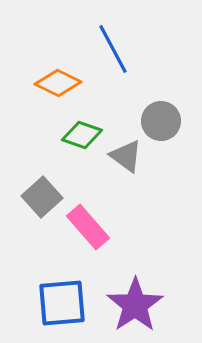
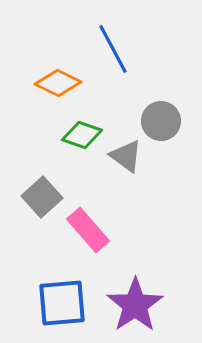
pink rectangle: moved 3 px down
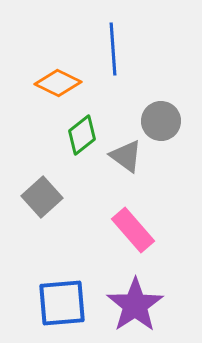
blue line: rotated 24 degrees clockwise
green diamond: rotated 57 degrees counterclockwise
pink rectangle: moved 45 px right
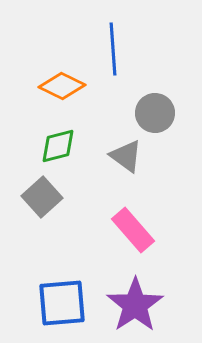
orange diamond: moved 4 px right, 3 px down
gray circle: moved 6 px left, 8 px up
green diamond: moved 24 px left, 11 px down; rotated 24 degrees clockwise
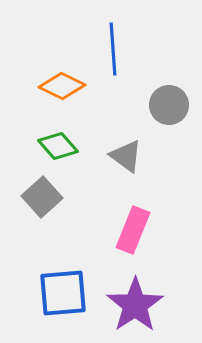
gray circle: moved 14 px right, 8 px up
green diamond: rotated 63 degrees clockwise
pink rectangle: rotated 63 degrees clockwise
blue square: moved 1 px right, 10 px up
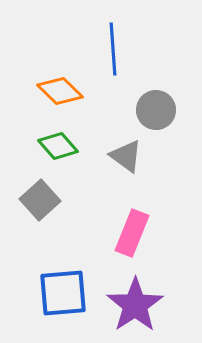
orange diamond: moved 2 px left, 5 px down; rotated 18 degrees clockwise
gray circle: moved 13 px left, 5 px down
gray square: moved 2 px left, 3 px down
pink rectangle: moved 1 px left, 3 px down
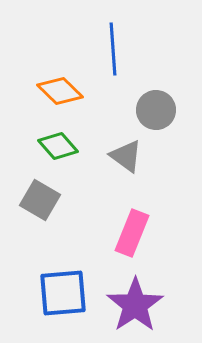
gray square: rotated 18 degrees counterclockwise
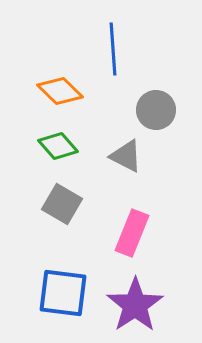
gray triangle: rotated 9 degrees counterclockwise
gray square: moved 22 px right, 4 px down
blue square: rotated 12 degrees clockwise
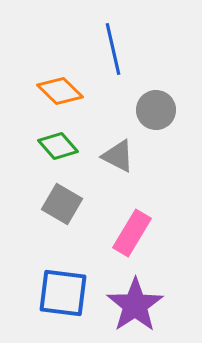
blue line: rotated 9 degrees counterclockwise
gray triangle: moved 8 px left
pink rectangle: rotated 9 degrees clockwise
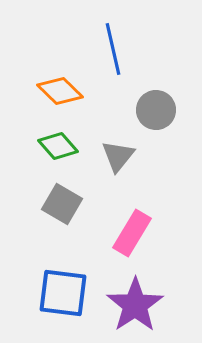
gray triangle: rotated 42 degrees clockwise
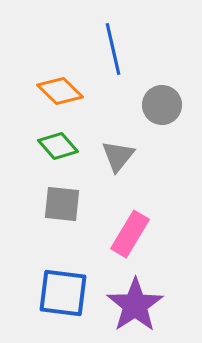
gray circle: moved 6 px right, 5 px up
gray square: rotated 24 degrees counterclockwise
pink rectangle: moved 2 px left, 1 px down
